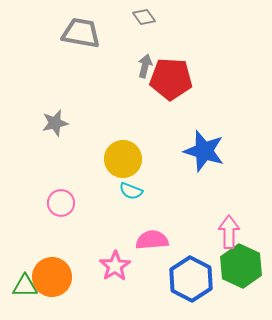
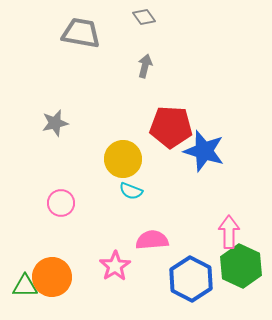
red pentagon: moved 48 px down
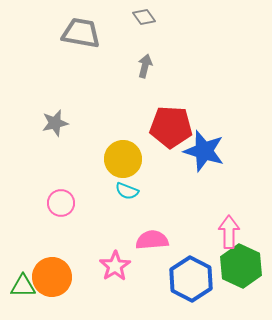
cyan semicircle: moved 4 px left
green triangle: moved 2 px left
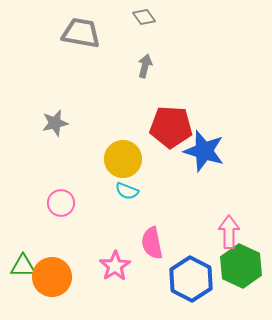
pink semicircle: moved 3 px down; rotated 96 degrees counterclockwise
green triangle: moved 20 px up
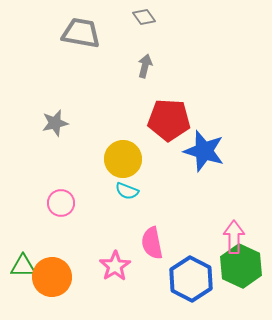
red pentagon: moved 2 px left, 7 px up
pink arrow: moved 5 px right, 5 px down
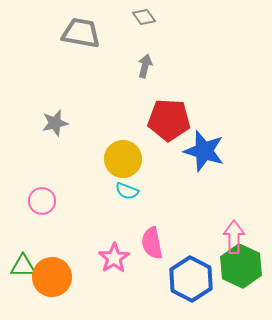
pink circle: moved 19 px left, 2 px up
pink star: moved 1 px left, 8 px up
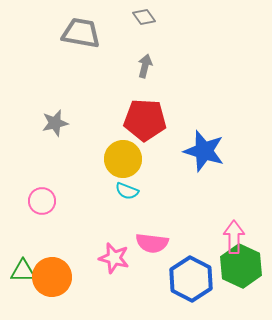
red pentagon: moved 24 px left
pink semicircle: rotated 72 degrees counterclockwise
pink star: rotated 24 degrees counterclockwise
green triangle: moved 5 px down
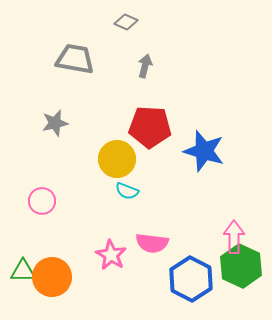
gray diamond: moved 18 px left, 5 px down; rotated 30 degrees counterclockwise
gray trapezoid: moved 6 px left, 26 px down
red pentagon: moved 5 px right, 7 px down
yellow circle: moved 6 px left
pink star: moved 3 px left, 3 px up; rotated 16 degrees clockwise
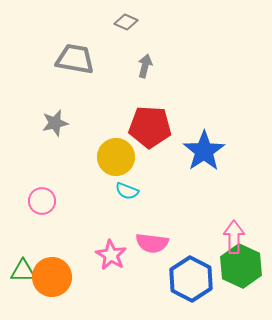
blue star: rotated 21 degrees clockwise
yellow circle: moved 1 px left, 2 px up
